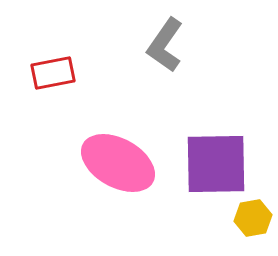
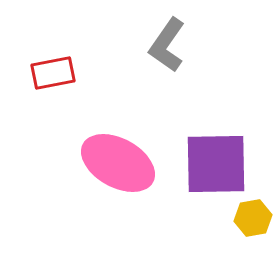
gray L-shape: moved 2 px right
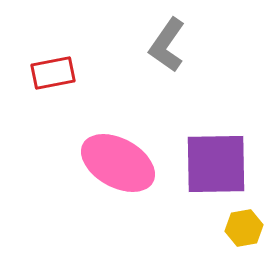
yellow hexagon: moved 9 px left, 10 px down
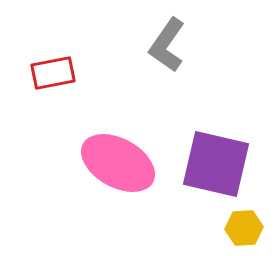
purple square: rotated 14 degrees clockwise
yellow hexagon: rotated 6 degrees clockwise
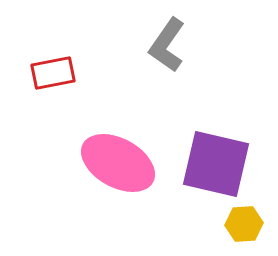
yellow hexagon: moved 4 px up
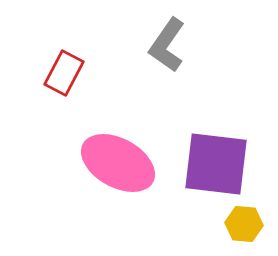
red rectangle: moved 11 px right; rotated 51 degrees counterclockwise
purple square: rotated 6 degrees counterclockwise
yellow hexagon: rotated 9 degrees clockwise
